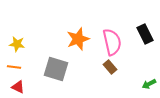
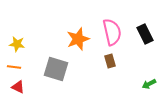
pink semicircle: moved 10 px up
brown rectangle: moved 6 px up; rotated 24 degrees clockwise
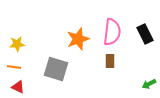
pink semicircle: rotated 20 degrees clockwise
yellow star: rotated 14 degrees counterclockwise
brown rectangle: rotated 16 degrees clockwise
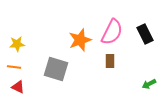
pink semicircle: rotated 20 degrees clockwise
orange star: moved 2 px right, 1 px down
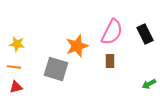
orange star: moved 3 px left, 6 px down
yellow star: rotated 14 degrees clockwise
red triangle: moved 2 px left; rotated 40 degrees counterclockwise
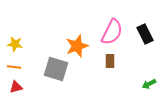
yellow star: moved 2 px left
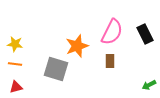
orange line: moved 1 px right, 3 px up
green arrow: moved 1 px down
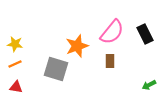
pink semicircle: rotated 12 degrees clockwise
orange line: rotated 32 degrees counterclockwise
red triangle: rotated 24 degrees clockwise
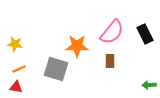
orange star: rotated 20 degrees clockwise
orange line: moved 4 px right, 5 px down
green arrow: rotated 24 degrees clockwise
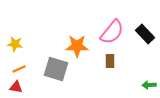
black rectangle: rotated 18 degrees counterclockwise
